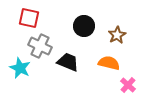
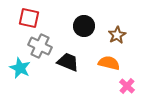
pink cross: moved 1 px left, 1 px down
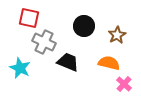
gray cross: moved 4 px right, 4 px up
pink cross: moved 3 px left, 2 px up
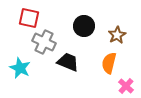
orange semicircle: rotated 90 degrees counterclockwise
pink cross: moved 2 px right, 2 px down
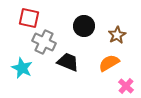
orange semicircle: rotated 45 degrees clockwise
cyan star: moved 2 px right
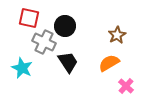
black circle: moved 19 px left
black trapezoid: rotated 35 degrees clockwise
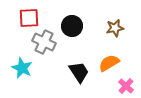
red square: rotated 15 degrees counterclockwise
black circle: moved 7 px right
brown star: moved 2 px left, 7 px up; rotated 18 degrees clockwise
black trapezoid: moved 11 px right, 10 px down
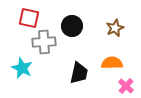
red square: rotated 15 degrees clockwise
brown star: rotated 12 degrees counterclockwise
gray cross: rotated 30 degrees counterclockwise
orange semicircle: moved 3 px right; rotated 30 degrees clockwise
black trapezoid: moved 1 px down; rotated 45 degrees clockwise
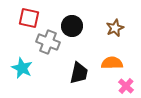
gray cross: moved 4 px right; rotated 25 degrees clockwise
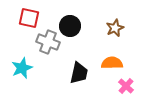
black circle: moved 2 px left
cyan star: rotated 25 degrees clockwise
